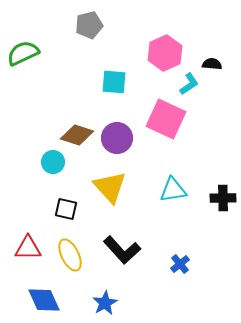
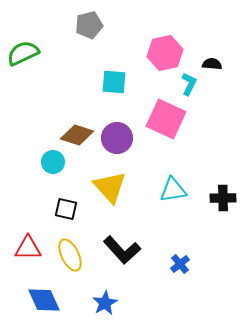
pink hexagon: rotated 12 degrees clockwise
cyan L-shape: rotated 30 degrees counterclockwise
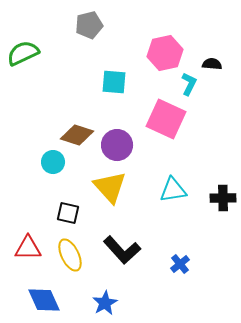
purple circle: moved 7 px down
black square: moved 2 px right, 4 px down
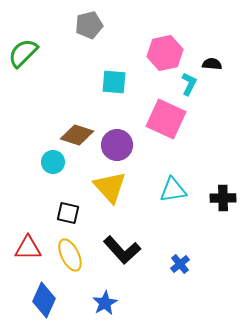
green semicircle: rotated 20 degrees counterclockwise
blue diamond: rotated 48 degrees clockwise
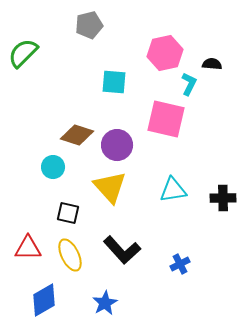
pink square: rotated 12 degrees counterclockwise
cyan circle: moved 5 px down
blue cross: rotated 12 degrees clockwise
blue diamond: rotated 36 degrees clockwise
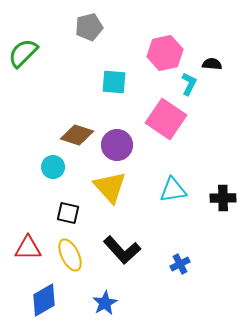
gray pentagon: moved 2 px down
pink square: rotated 21 degrees clockwise
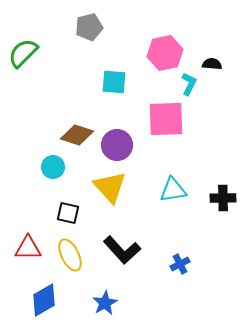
pink square: rotated 36 degrees counterclockwise
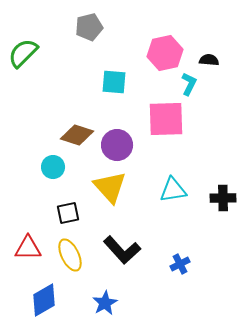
black semicircle: moved 3 px left, 4 px up
black square: rotated 25 degrees counterclockwise
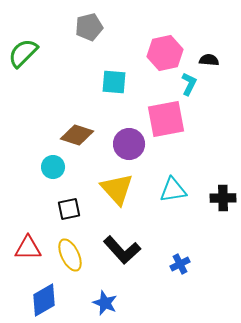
pink square: rotated 9 degrees counterclockwise
purple circle: moved 12 px right, 1 px up
yellow triangle: moved 7 px right, 2 px down
black square: moved 1 px right, 4 px up
blue star: rotated 20 degrees counterclockwise
